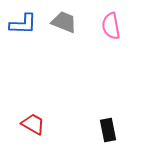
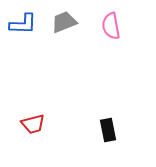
gray trapezoid: rotated 44 degrees counterclockwise
red trapezoid: rotated 135 degrees clockwise
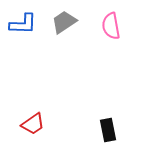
gray trapezoid: rotated 12 degrees counterclockwise
red trapezoid: rotated 20 degrees counterclockwise
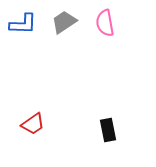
pink semicircle: moved 6 px left, 3 px up
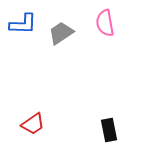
gray trapezoid: moved 3 px left, 11 px down
black rectangle: moved 1 px right
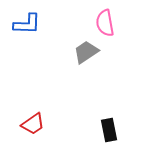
blue L-shape: moved 4 px right
gray trapezoid: moved 25 px right, 19 px down
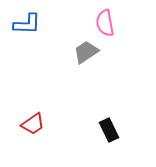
black rectangle: rotated 15 degrees counterclockwise
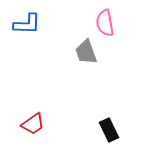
gray trapezoid: rotated 76 degrees counterclockwise
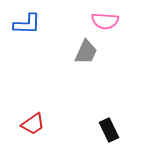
pink semicircle: moved 2 px up; rotated 76 degrees counterclockwise
gray trapezoid: rotated 136 degrees counterclockwise
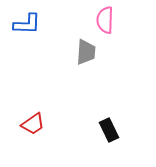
pink semicircle: moved 1 px up; rotated 88 degrees clockwise
gray trapezoid: rotated 20 degrees counterclockwise
